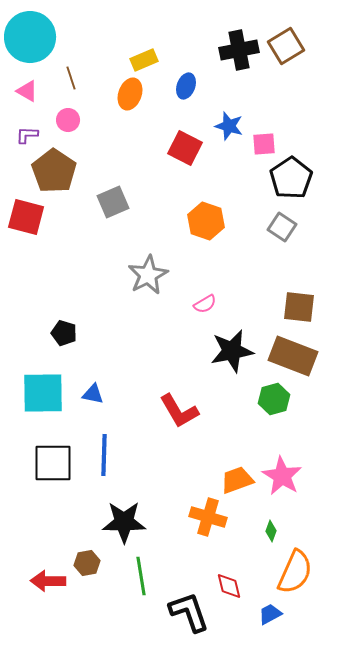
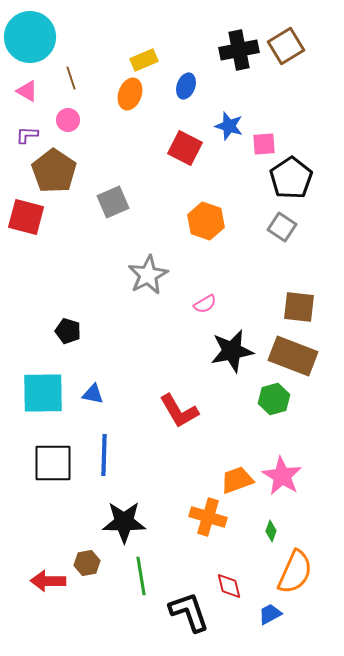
black pentagon at (64, 333): moved 4 px right, 2 px up
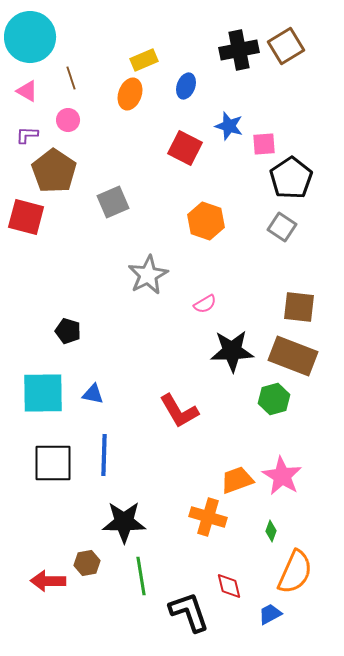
black star at (232, 351): rotated 9 degrees clockwise
